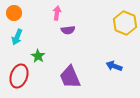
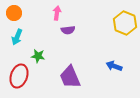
green star: rotated 24 degrees counterclockwise
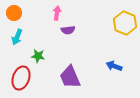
red ellipse: moved 2 px right, 2 px down
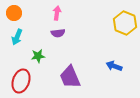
purple semicircle: moved 10 px left, 3 px down
green star: rotated 16 degrees counterclockwise
red ellipse: moved 3 px down
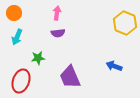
green star: moved 2 px down
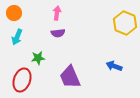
red ellipse: moved 1 px right, 1 px up
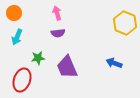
pink arrow: rotated 24 degrees counterclockwise
blue arrow: moved 3 px up
purple trapezoid: moved 3 px left, 10 px up
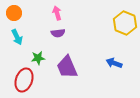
cyan arrow: rotated 49 degrees counterclockwise
red ellipse: moved 2 px right
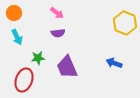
pink arrow: rotated 144 degrees clockwise
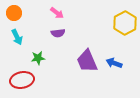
yellow hexagon: rotated 10 degrees clockwise
purple trapezoid: moved 20 px right, 6 px up
red ellipse: moved 2 px left; rotated 60 degrees clockwise
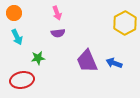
pink arrow: rotated 32 degrees clockwise
